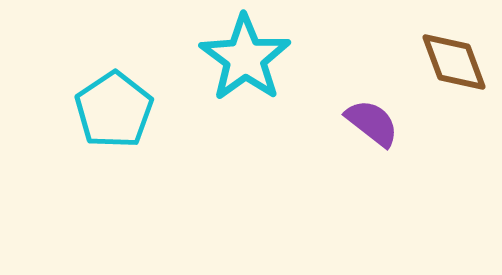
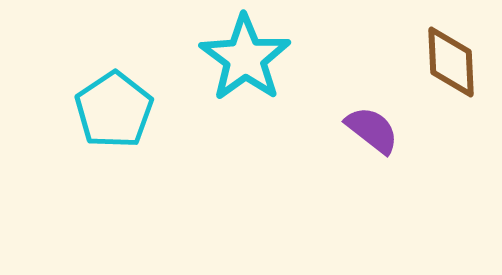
brown diamond: moved 3 px left; rotated 18 degrees clockwise
purple semicircle: moved 7 px down
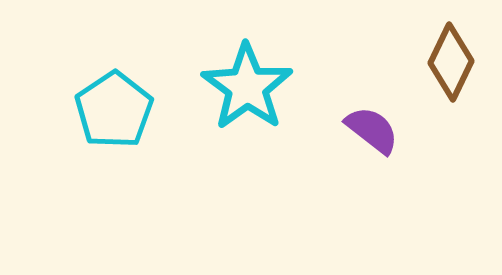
cyan star: moved 2 px right, 29 px down
brown diamond: rotated 28 degrees clockwise
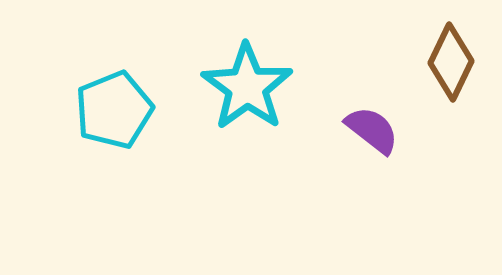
cyan pentagon: rotated 12 degrees clockwise
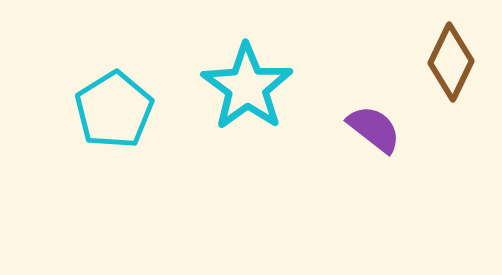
cyan pentagon: rotated 10 degrees counterclockwise
purple semicircle: moved 2 px right, 1 px up
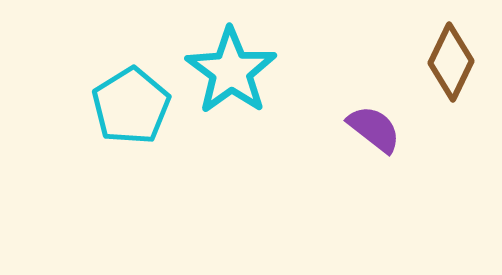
cyan star: moved 16 px left, 16 px up
cyan pentagon: moved 17 px right, 4 px up
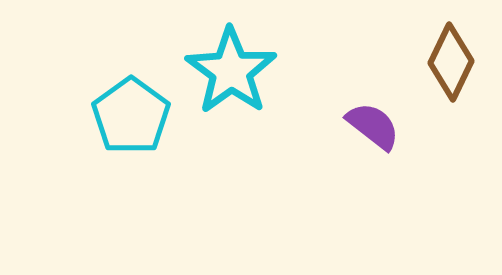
cyan pentagon: moved 10 px down; rotated 4 degrees counterclockwise
purple semicircle: moved 1 px left, 3 px up
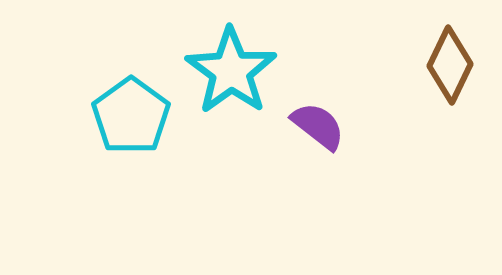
brown diamond: moved 1 px left, 3 px down
purple semicircle: moved 55 px left
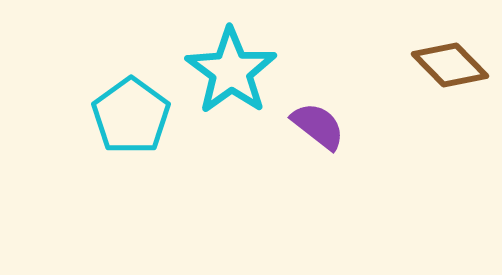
brown diamond: rotated 70 degrees counterclockwise
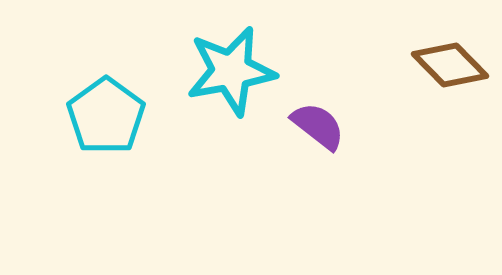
cyan star: rotated 26 degrees clockwise
cyan pentagon: moved 25 px left
